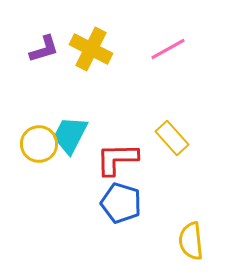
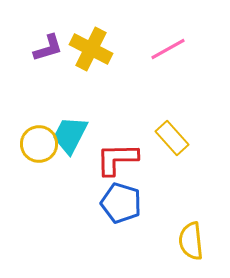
purple L-shape: moved 4 px right, 1 px up
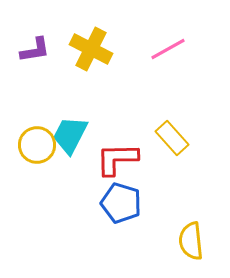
purple L-shape: moved 13 px left, 2 px down; rotated 8 degrees clockwise
yellow circle: moved 2 px left, 1 px down
